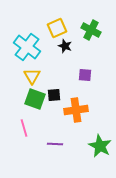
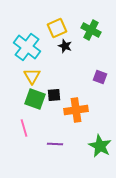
purple square: moved 15 px right, 2 px down; rotated 16 degrees clockwise
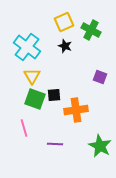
yellow square: moved 7 px right, 6 px up
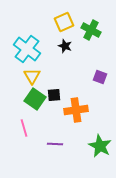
cyan cross: moved 2 px down
green square: rotated 15 degrees clockwise
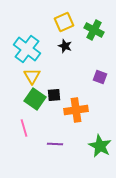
green cross: moved 3 px right
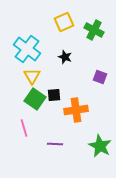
black star: moved 11 px down
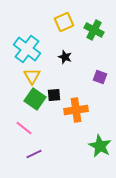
pink line: rotated 36 degrees counterclockwise
purple line: moved 21 px left, 10 px down; rotated 28 degrees counterclockwise
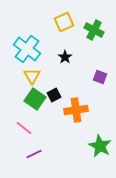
black star: rotated 16 degrees clockwise
black square: rotated 24 degrees counterclockwise
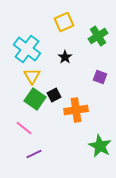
green cross: moved 4 px right, 6 px down; rotated 30 degrees clockwise
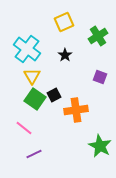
black star: moved 2 px up
